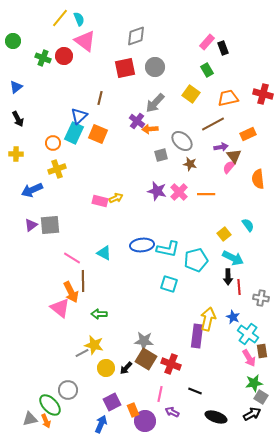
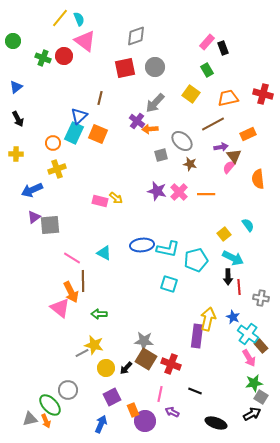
yellow arrow at (116, 198): rotated 64 degrees clockwise
purple triangle at (31, 225): moved 3 px right, 8 px up
brown rectangle at (262, 351): moved 1 px left, 5 px up; rotated 32 degrees counterclockwise
purple square at (112, 402): moved 5 px up
black ellipse at (216, 417): moved 6 px down
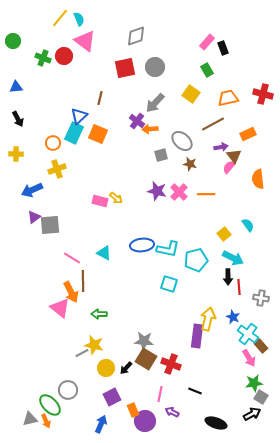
blue triangle at (16, 87): rotated 32 degrees clockwise
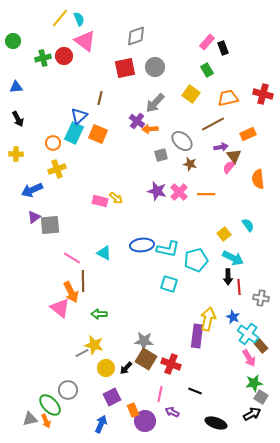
green cross at (43, 58): rotated 35 degrees counterclockwise
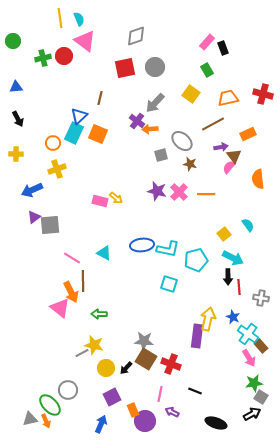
yellow line at (60, 18): rotated 48 degrees counterclockwise
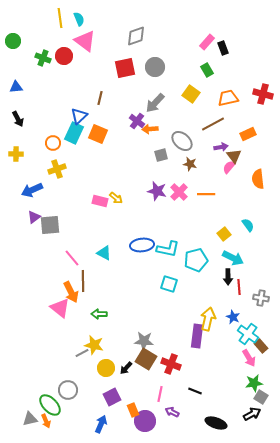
green cross at (43, 58): rotated 35 degrees clockwise
pink line at (72, 258): rotated 18 degrees clockwise
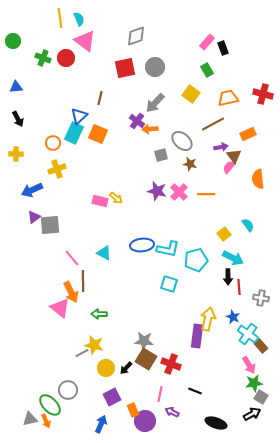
red circle at (64, 56): moved 2 px right, 2 px down
pink arrow at (249, 358): moved 7 px down
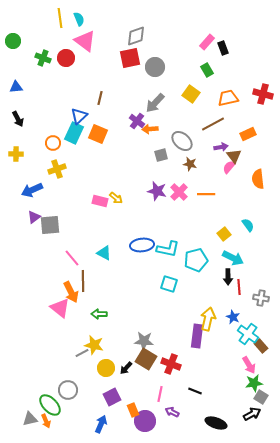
red square at (125, 68): moved 5 px right, 10 px up
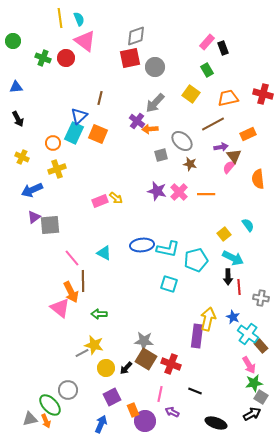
yellow cross at (16, 154): moved 6 px right, 3 px down; rotated 24 degrees clockwise
pink rectangle at (100, 201): rotated 35 degrees counterclockwise
